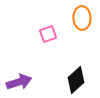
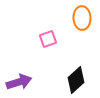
pink square: moved 5 px down
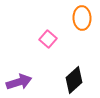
pink square: rotated 30 degrees counterclockwise
black diamond: moved 2 px left
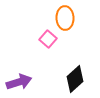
orange ellipse: moved 17 px left
black diamond: moved 1 px right, 1 px up
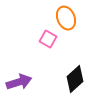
orange ellipse: moved 1 px right; rotated 20 degrees counterclockwise
pink square: rotated 12 degrees counterclockwise
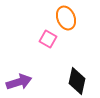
black diamond: moved 2 px right, 2 px down; rotated 36 degrees counterclockwise
